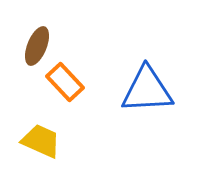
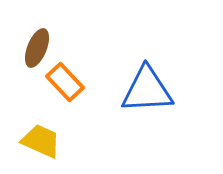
brown ellipse: moved 2 px down
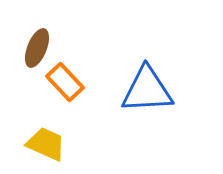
yellow trapezoid: moved 5 px right, 3 px down
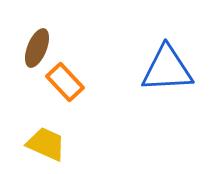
blue triangle: moved 20 px right, 21 px up
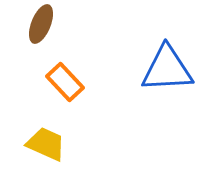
brown ellipse: moved 4 px right, 24 px up
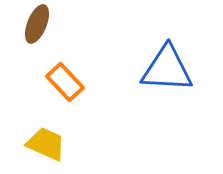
brown ellipse: moved 4 px left
blue triangle: rotated 6 degrees clockwise
